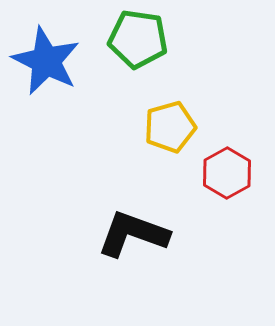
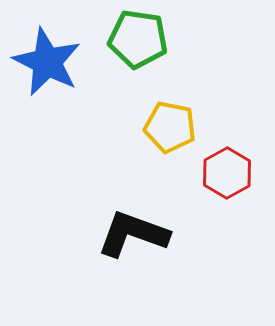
blue star: moved 1 px right, 1 px down
yellow pentagon: rotated 27 degrees clockwise
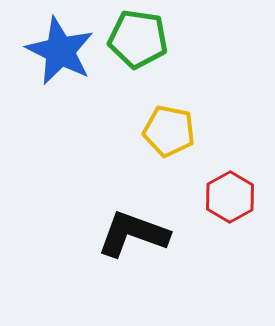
blue star: moved 13 px right, 11 px up
yellow pentagon: moved 1 px left, 4 px down
red hexagon: moved 3 px right, 24 px down
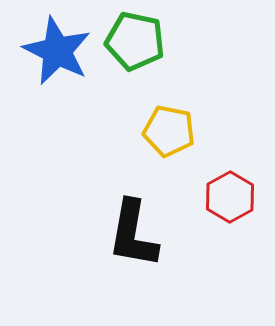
green pentagon: moved 3 px left, 2 px down; rotated 4 degrees clockwise
blue star: moved 3 px left
black L-shape: rotated 100 degrees counterclockwise
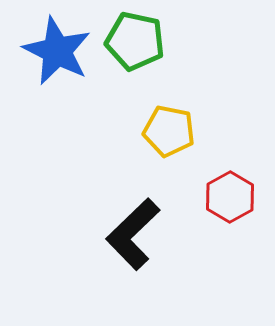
black L-shape: rotated 36 degrees clockwise
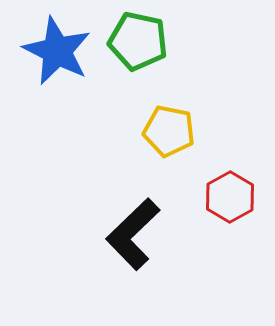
green pentagon: moved 3 px right
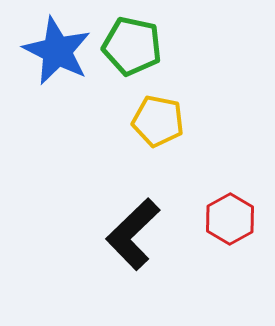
green pentagon: moved 6 px left, 5 px down
yellow pentagon: moved 11 px left, 10 px up
red hexagon: moved 22 px down
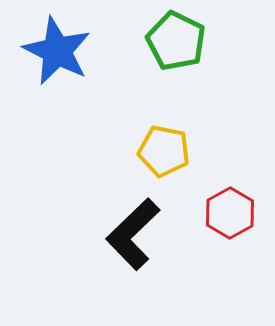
green pentagon: moved 44 px right, 5 px up; rotated 14 degrees clockwise
yellow pentagon: moved 6 px right, 30 px down
red hexagon: moved 6 px up
